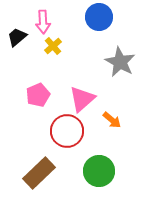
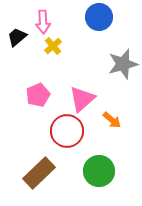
gray star: moved 3 px right, 2 px down; rotated 28 degrees clockwise
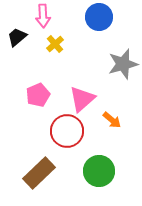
pink arrow: moved 6 px up
yellow cross: moved 2 px right, 2 px up
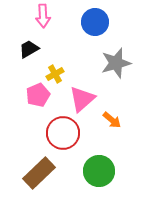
blue circle: moved 4 px left, 5 px down
black trapezoid: moved 12 px right, 12 px down; rotated 10 degrees clockwise
yellow cross: moved 30 px down; rotated 12 degrees clockwise
gray star: moved 7 px left, 1 px up
red circle: moved 4 px left, 2 px down
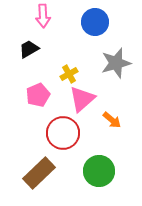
yellow cross: moved 14 px right
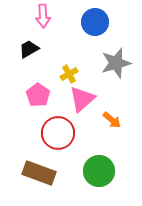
pink pentagon: rotated 15 degrees counterclockwise
red circle: moved 5 px left
brown rectangle: rotated 64 degrees clockwise
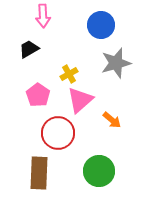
blue circle: moved 6 px right, 3 px down
pink triangle: moved 2 px left, 1 px down
brown rectangle: rotated 72 degrees clockwise
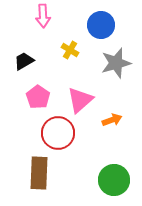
black trapezoid: moved 5 px left, 12 px down
yellow cross: moved 1 px right, 24 px up; rotated 30 degrees counterclockwise
pink pentagon: moved 2 px down
orange arrow: rotated 60 degrees counterclockwise
green circle: moved 15 px right, 9 px down
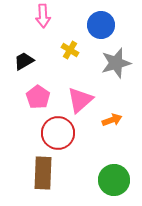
brown rectangle: moved 4 px right
